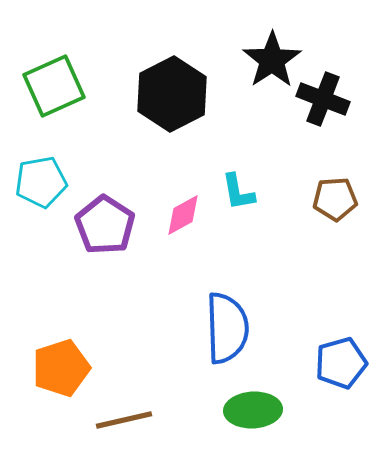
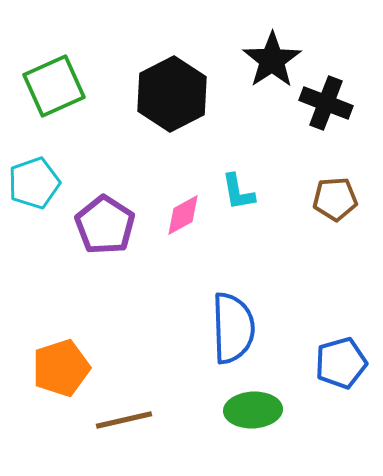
black cross: moved 3 px right, 4 px down
cyan pentagon: moved 7 px left, 1 px down; rotated 9 degrees counterclockwise
blue semicircle: moved 6 px right
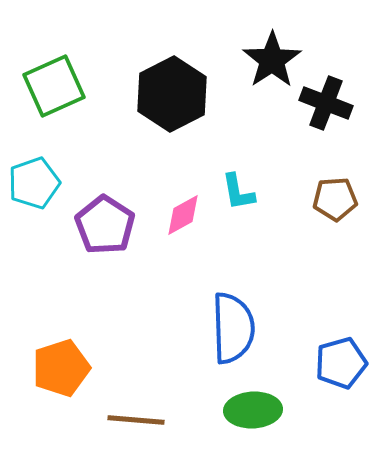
brown line: moved 12 px right; rotated 18 degrees clockwise
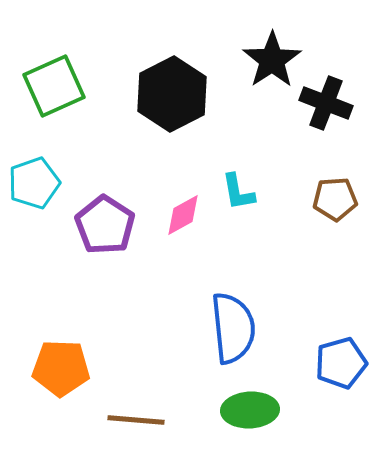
blue semicircle: rotated 4 degrees counterclockwise
orange pentagon: rotated 20 degrees clockwise
green ellipse: moved 3 px left
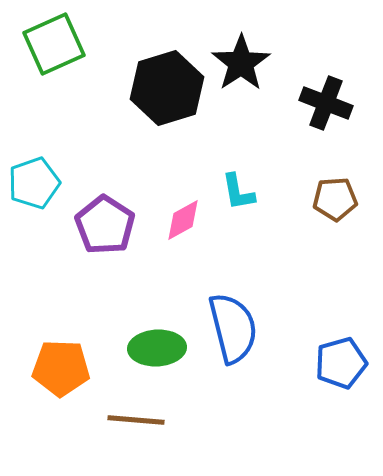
black star: moved 31 px left, 3 px down
green square: moved 42 px up
black hexagon: moved 5 px left, 6 px up; rotated 10 degrees clockwise
pink diamond: moved 5 px down
blue semicircle: rotated 8 degrees counterclockwise
green ellipse: moved 93 px left, 62 px up
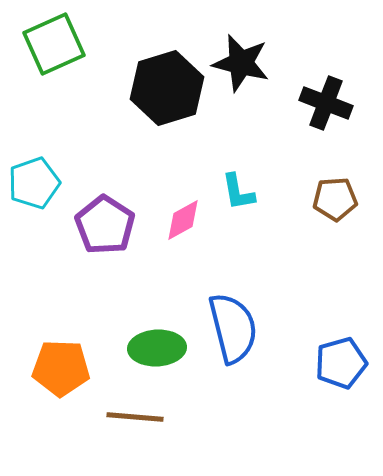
black star: rotated 24 degrees counterclockwise
brown line: moved 1 px left, 3 px up
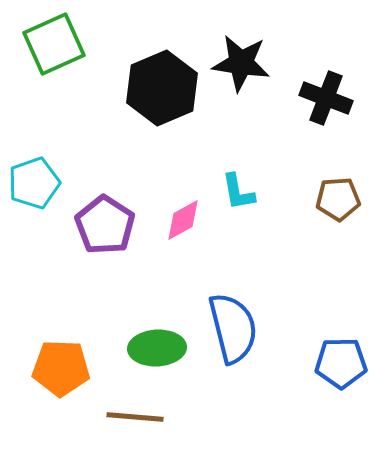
black star: rotated 6 degrees counterclockwise
black hexagon: moved 5 px left; rotated 6 degrees counterclockwise
black cross: moved 5 px up
brown pentagon: moved 3 px right
blue pentagon: rotated 15 degrees clockwise
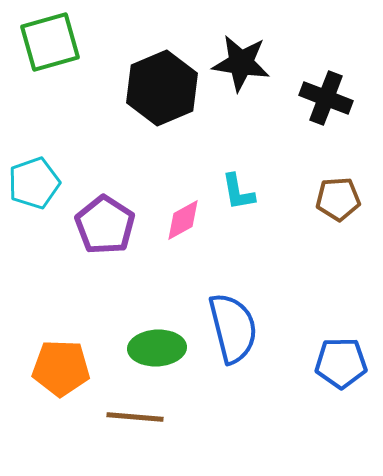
green square: moved 4 px left, 2 px up; rotated 8 degrees clockwise
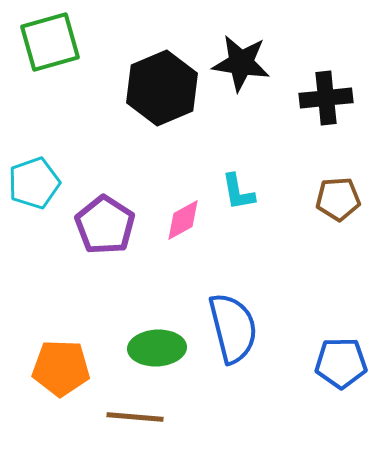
black cross: rotated 27 degrees counterclockwise
